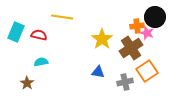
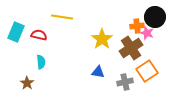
cyan semicircle: rotated 96 degrees clockwise
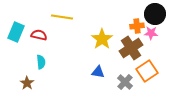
black circle: moved 3 px up
pink star: moved 4 px right; rotated 16 degrees counterclockwise
gray cross: rotated 35 degrees counterclockwise
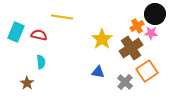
orange cross: rotated 24 degrees counterclockwise
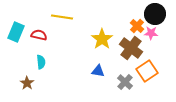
orange cross: rotated 16 degrees counterclockwise
brown cross: rotated 20 degrees counterclockwise
blue triangle: moved 1 px up
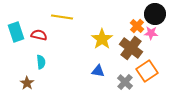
cyan rectangle: rotated 42 degrees counterclockwise
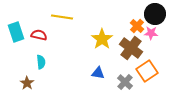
blue triangle: moved 2 px down
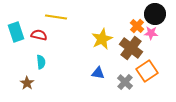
yellow line: moved 6 px left
yellow star: rotated 10 degrees clockwise
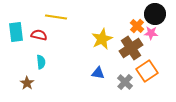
cyan rectangle: rotated 12 degrees clockwise
brown cross: rotated 20 degrees clockwise
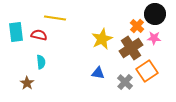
yellow line: moved 1 px left, 1 px down
pink star: moved 3 px right, 5 px down
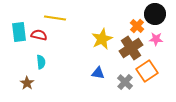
cyan rectangle: moved 3 px right
pink star: moved 2 px right, 1 px down
